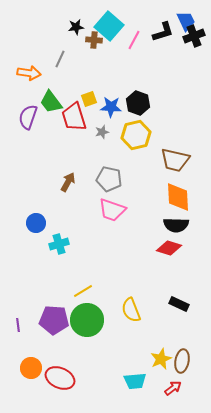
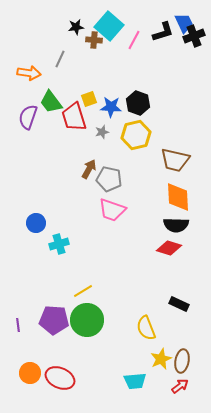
blue trapezoid: moved 2 px left, 2 px down
brown arrow: moved 21 px right, 13 px up
yellow semicircle: moved 15 px right, 18 px down
orange circle: moved 1 px left, 5 px down
red arrow: moved 7 px right, 2 px up
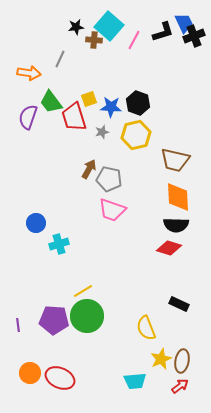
green circle: moved 4 px up
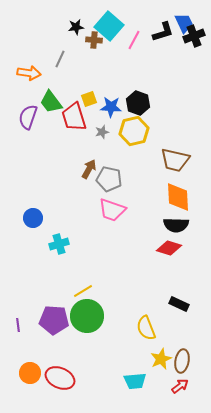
yellow hexagon: moved 2 px left, 4 px up
blue circle: moved 3 px left, 5 px up
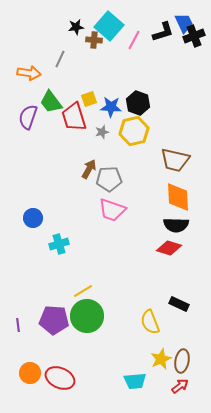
gray pentagon: rotated 15 degrees counterclockwise
yellow semicircle: moved 4 px right, 6 px up
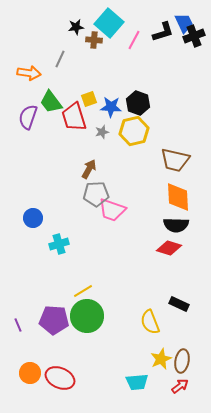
cyan square: moved 3 px up
gray pentagon: moved 13 px left, 15 px down
purple line: rotated 16 degrees counterclockwise
cyan trapezoid: moved 2 px right, 1 px down
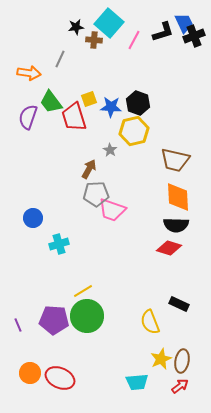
gray star: moved 8 px right, 18 px down; rotated 24 degrees counterclockwise
